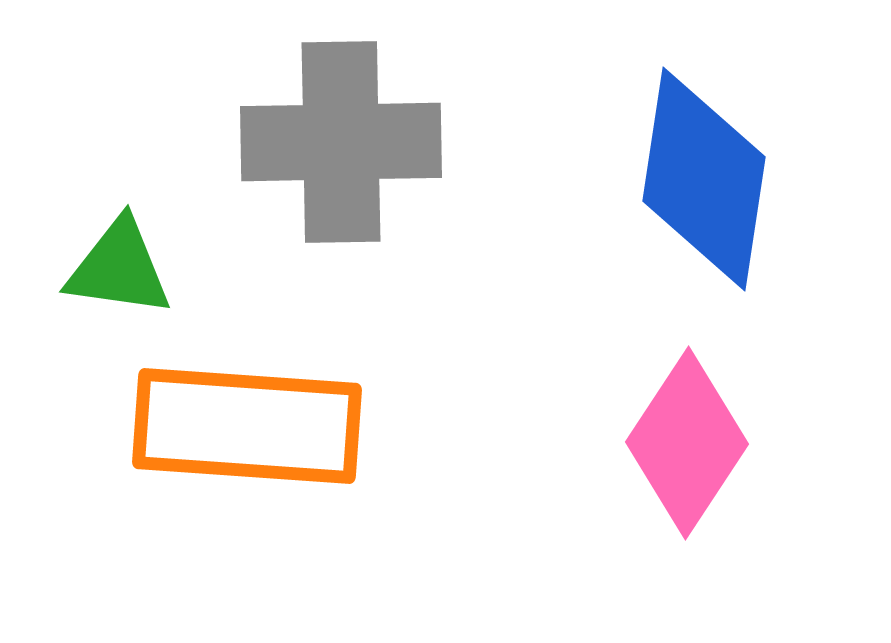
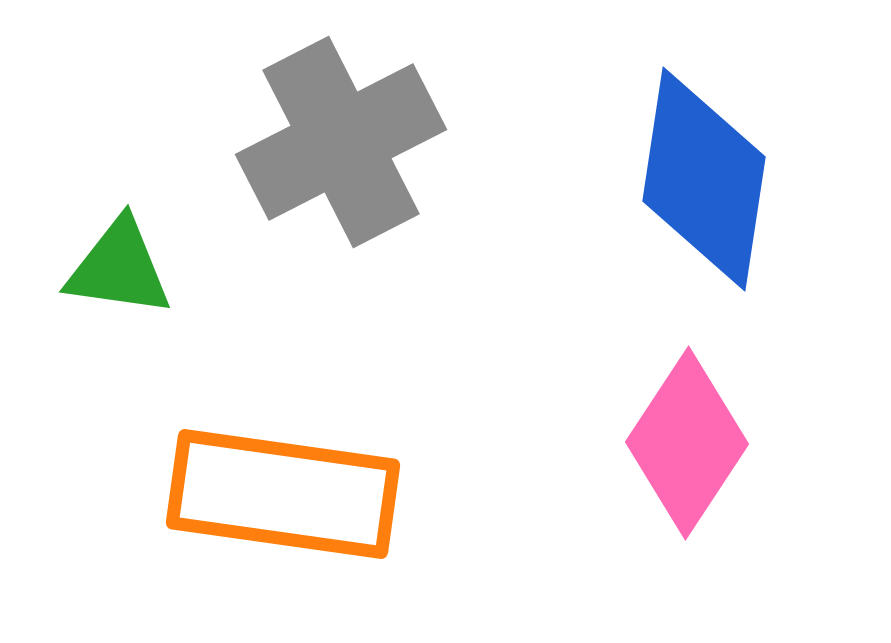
gray cross: rotated 26 degrees counterclockwise
orange rectangle: moved 36 px right, 68 px down; rotated 4 degrees clockwise
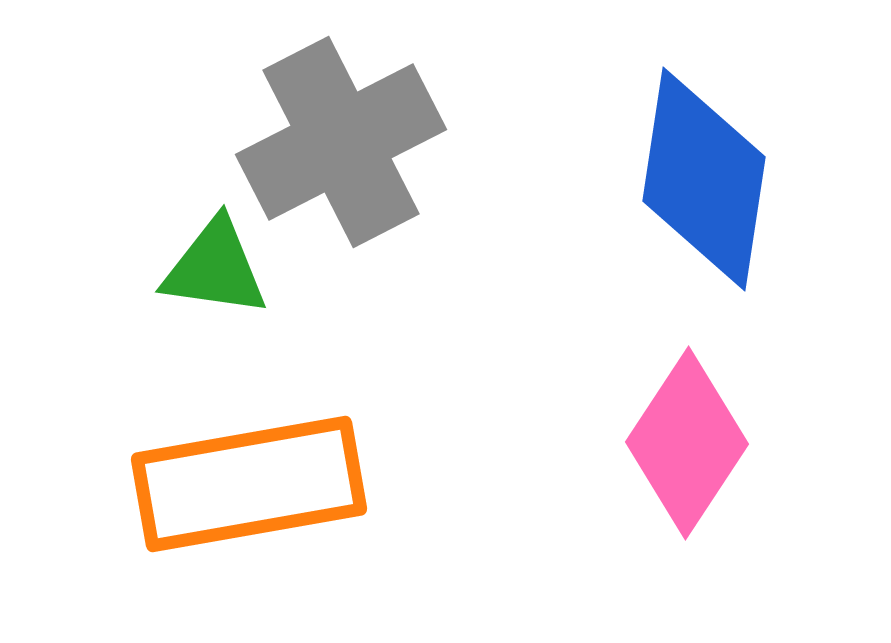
green triangle: moved 96 px right
orange rectangle: moved 34 px left, 10 px up; rotated 18 degrees counterclockwise
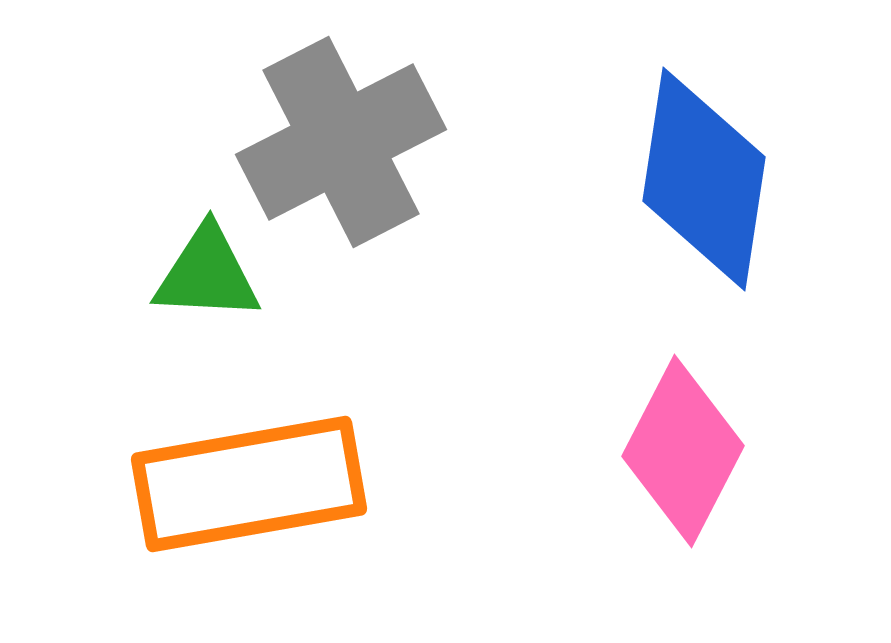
green triangle: moved 8 px left, 6 px down; rotated 5 degrees counterclockwise
pink diamond: moved 4 px left, 8 px down; rotated 6 degrees counterclockwise
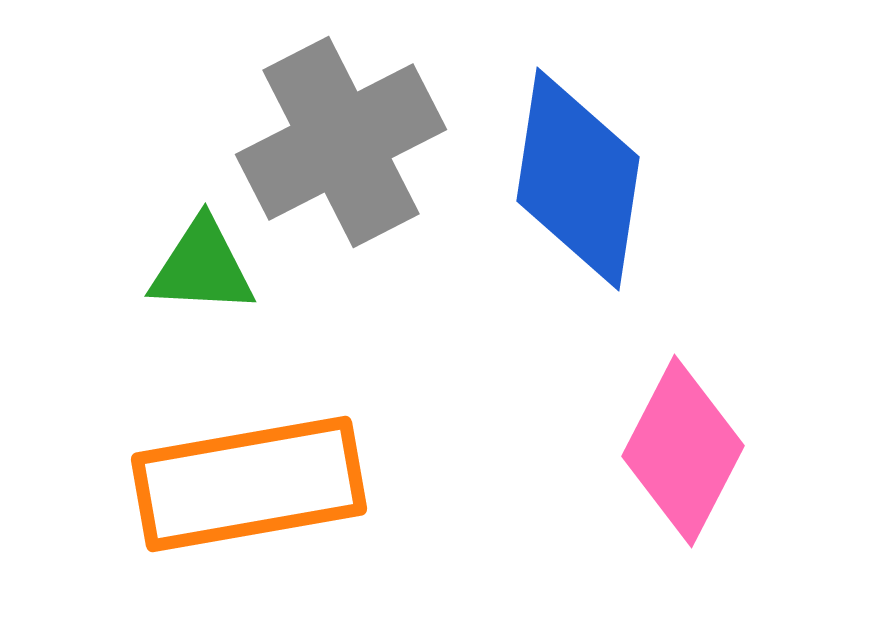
blue diamond: moved 126 px left
green triangle: moved 5 px left, 7 px up
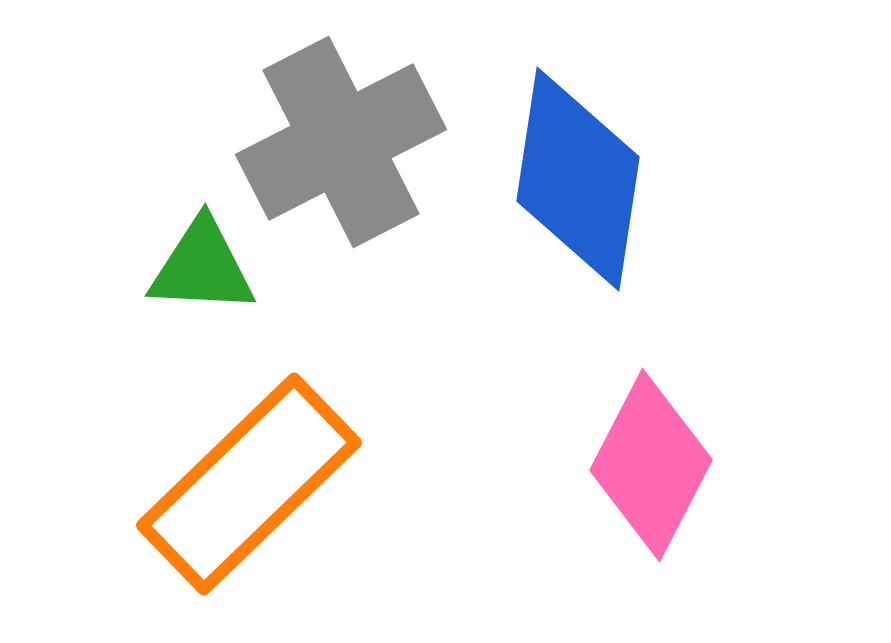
pink diamond: moved 32 px left, 14 px down
orange rectangle: rotated 34 degrees counterclockwise
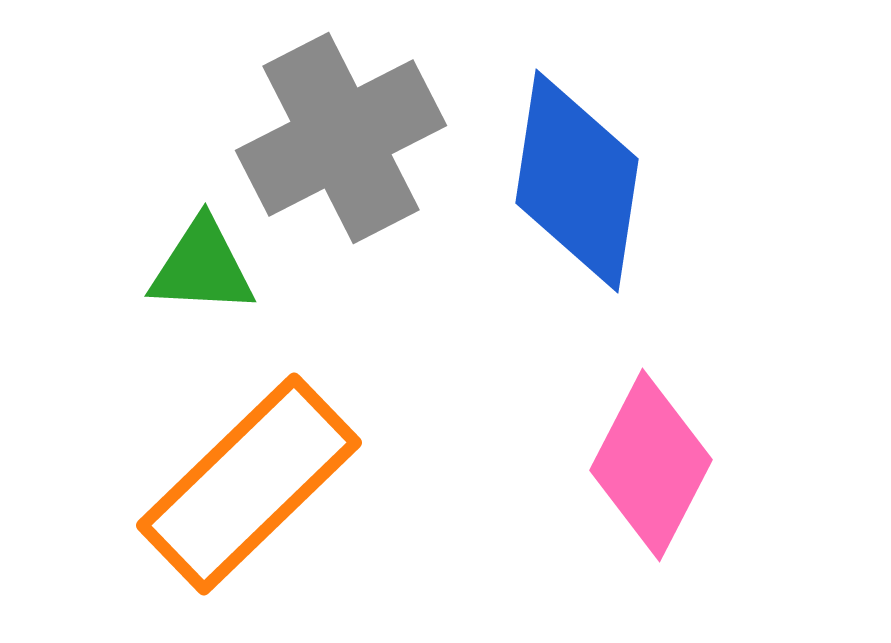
gray cross: moved 4 px up
blue diamond: moved 1 px left, 2 px down
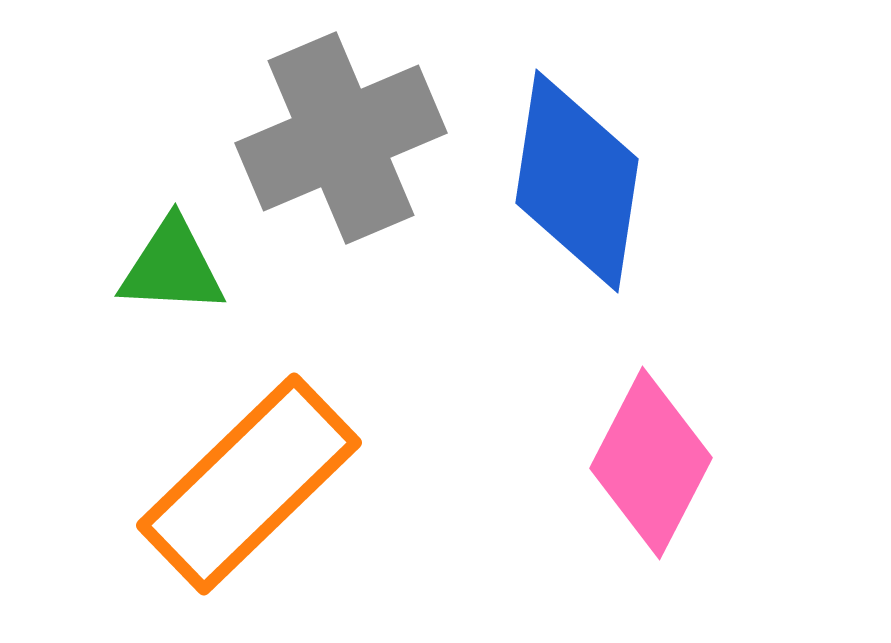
gray cross: rotated 4 degrees clockwise
green triangle: moved 30 px left
pink diamond: moved 2 px up
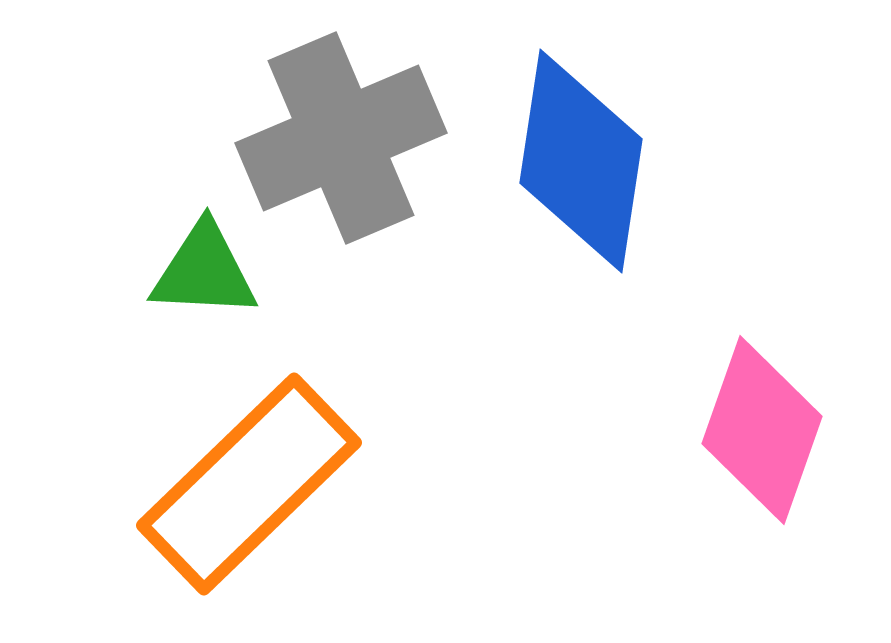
blue diamond: moved 4 px right, 20 px up
green triangle: moved 32 px right, 4 px down
pink diamond: moved 111 px right, 33 px up; rotated 8 degrees counterclockwise
